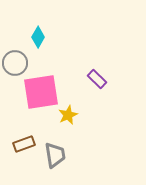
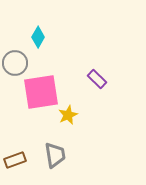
brown rectangle: moved 9 px left, 16 px down
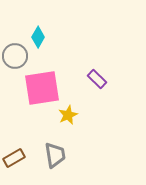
gray circle: moved 7 px up
pink square: moved 1 px right, 4 px up
brown rectangle: moved 1 px left, 2 px up; rotated 10 degrees counterclockwise
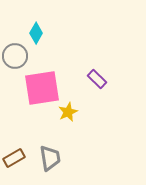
cyan diamond: moved 2 px left, 4 px up
yellow star: moved 3 px up
gray trapezoid: moved 5 px left, 3 px down
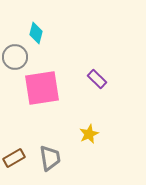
cyan diamond: rotated 15 degrees counterclockwise
gray circle: moved 1 px down
yellow star: moved 21 px right, 22 px down
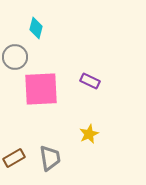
cyan diamond: moved 5 px up
purple rectangle: moved 7 px left, 2 px down; rotated 18 degrees counterclockwise
pink square: moved 1 px left, 1 px down; rotated 6 degrees clockwise
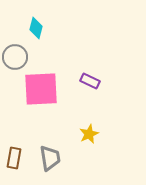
brown rectangle: rotated 50 degrees counterclockwise
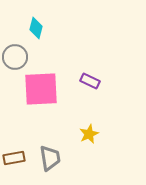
brown rectangle: rotated 70 degrees clockwise
